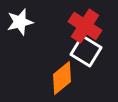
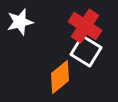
orange diamond: moved 2 px left, 1 px up
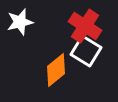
orange diamond: moved 4 px left, 7 px up
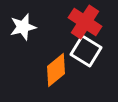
white star: moved 3 px right, 5 px down
red cross: moved 4 px up
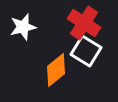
red cross: moved 1 px left, 1 px down
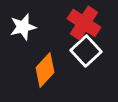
white square: rotated 16 degrees clockwise
orange diamond: moved 11 px left; rotated 8 degrees counterclockwise
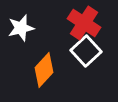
white star: moved 2 px left, 1 px down
orange diamond: moved 1 px left
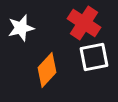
white square: moved 8 px right, 6 px down; rotated 32 degrees clockwise
orange diamond: moved 3 px right
